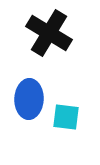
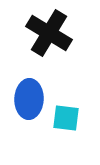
cyan square: moved 1 px down
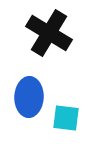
blue ellipse: moved 2 px up
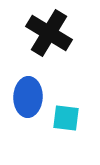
blue ellipse: moved 1 px left
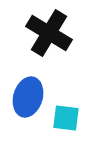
blue ellipse: rotated 15 degrees clockwise
